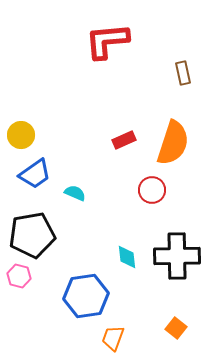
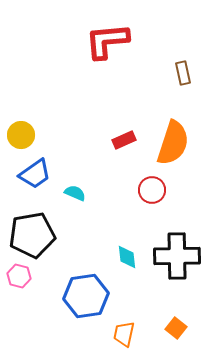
orange trapezoid: moved 11 px right, 4 px up; rotated 8 degrees counterclockwise
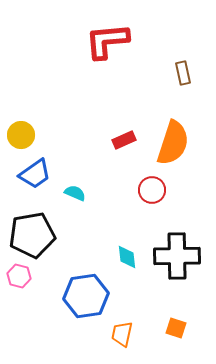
orange square: rotated 20 degrees counterclockwise
orange trapezoid: moved 2 px left
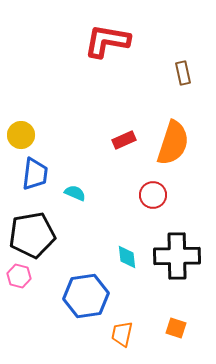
red L-shape: rotated 15 degrees clockwise
blue trapezoid: rotated 48 degrees counterclockwise
red circle: moved 1 px right, 5 px down
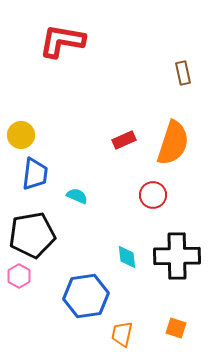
red L-shape: moved 45 px left
cyan semicircle: moved 2 px right, 3 px down
pink hexagon: rotated 15 degrees clockwise
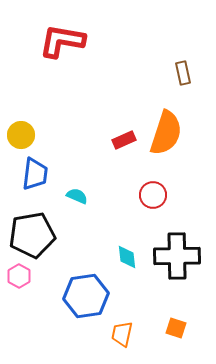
orange semicircle: moved 7 px left, 10 px up
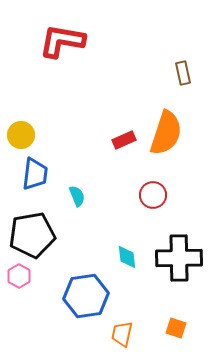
cyan semicircle: rotated 45 degrees clockwise
black cross: moved 2 px right, 2 px down
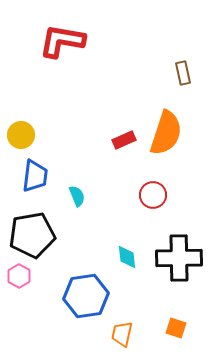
blue trapezoid: moved 2 px down
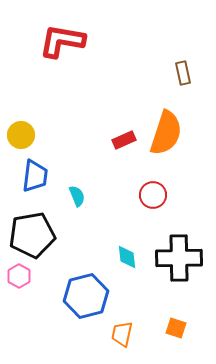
blue hexagon: rotated 6 degrees counterclockwise
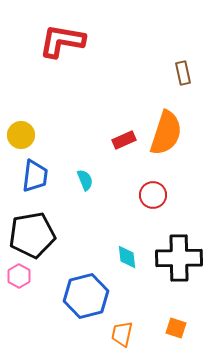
cyan semicircle: moved 8 px right, 16 px up
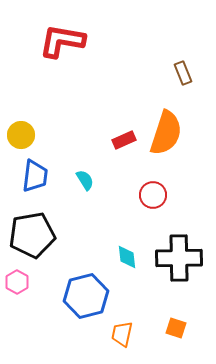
brown rectangle: rotated 10 degrees counterclockwise
cyan semicircle: rotated 10 degrees counterclockwise
pink hexagon: moved 2 px left, 6 px down
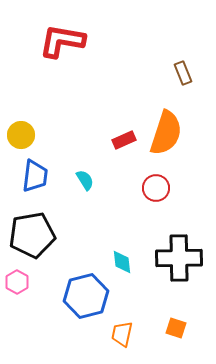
red circle: moved 3 px right, 7 px up
cyan diamond: moved 5 px left, 5 px down
